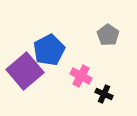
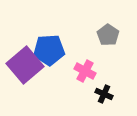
blue pentagon: rotated 24 degrees clockwise
purple square: moved 6 px up
pink cross: moved 4 px right, 5 px up
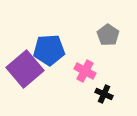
purple square: moved 4 px down
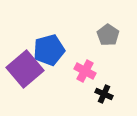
blue pentagon: rotated 12 degrees counterclockwise
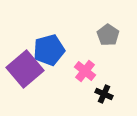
pink cross: rotated 10 degrees clockwise
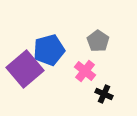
gray pentagon: moved 10 px left, 6 px down
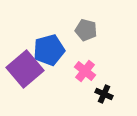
gray pentagon: moved 12 px left, 11 px up; rotated 20 degrees counterclockwise
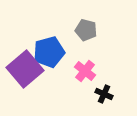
blue pentagon: moved 2 px down
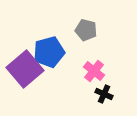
pink cross: moved 9 px right
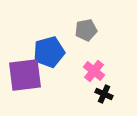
gray pentagon: rotated 25 degrees counterclockwise
purple square: moved 6 px down; rotated 33 degrees clockwise
